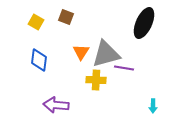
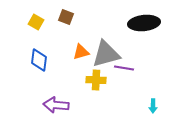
black ellipse: rotated 60 degrees clockwise
orange triangle: rotated 42 degrees clockwise
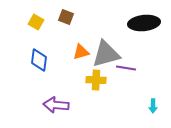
purple line: moved 2 px right
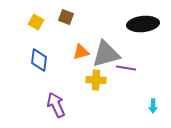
black ellipse: moved 1 px left, 1 px down
purple arrow: rotated 60 degrees clockwise
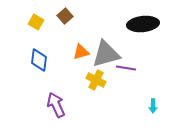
brown square: moved 1 px left, 1 px up; rotated 28 degrees clockwise
yellow cross: rotated 24 degrees clockwise
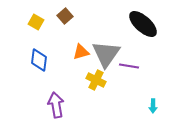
black ellipse: rotated 48 degrees clockwise
gray triangle: rotated 40 degrees counterclockwise
purple line: moved 3 px right, 2 px up
purple arrow: rotated 15 degrees clockwise
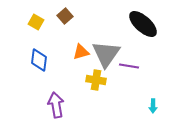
yellow cross: rotated 18 degrees counterclockwise
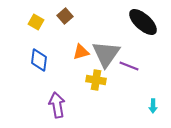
black ellipse: moved 2 px up
purple line: rotated 12 degrees clockwise
purple arrow: moved 1 px right
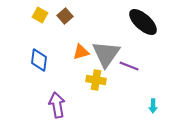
yellow square: moved 4 px right, 7 px up
